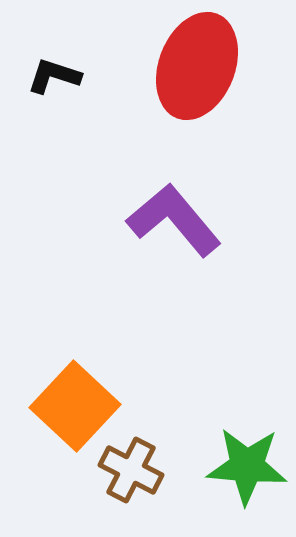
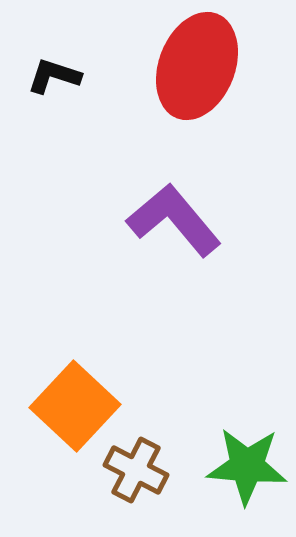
brown cross: moved 5 px right
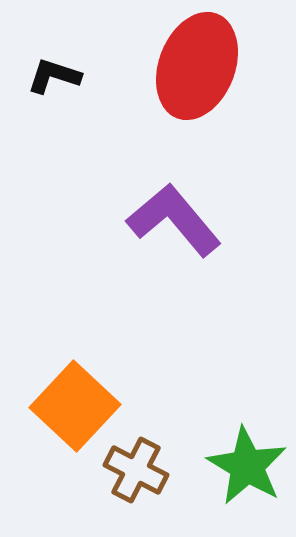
green star: rotated 26 degrees clockwise
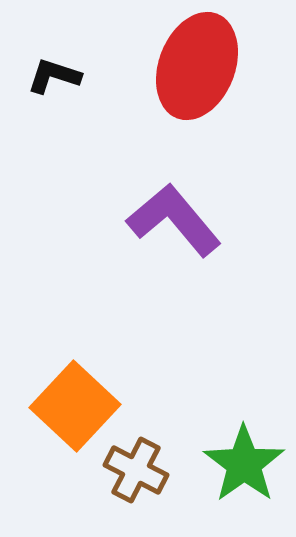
green star: moved 3 px left, 2 px up; rotated 6 degrees clockwise
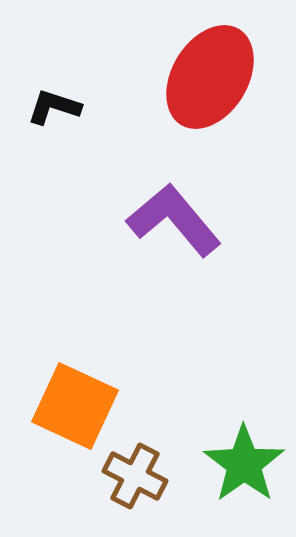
red ellipse: moved 13 px right, 11 px down; rotated 10 degrees clockwise
black L-shape: moved 31 px down
orange square: rotated 18 degrees counterclockwise
brown cross: moved 1 px left, 6 px down
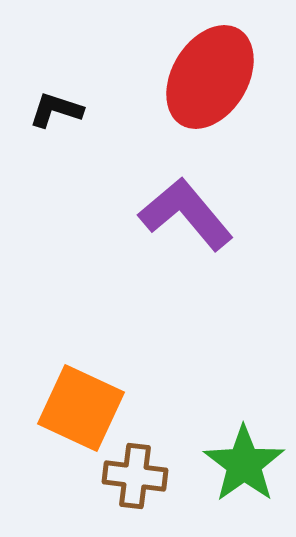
black L-shape: moved 2 px right, 3 px down
purple L-shape: moved 12 px right, 6 px up
orange square: moved 6 px right, 2 px down
brown cross: rotated 20 degrees counterclockwise
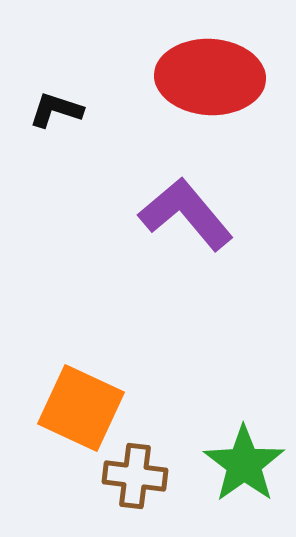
red ellipse: rotated 62 degrees clockwise
